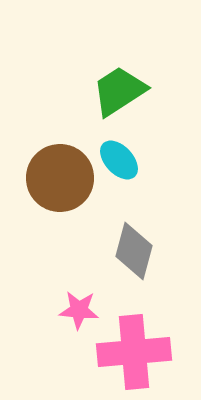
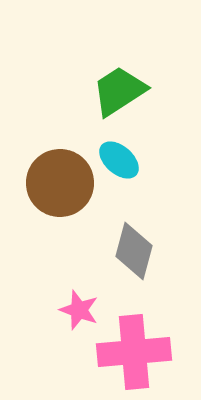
cyan ellipse: rotated 6 degrees counterclockwise
brown circle: moved 5 px down
pink star: rotated 15 degrees clockwise
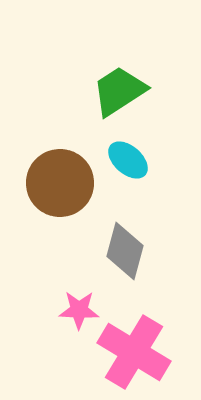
cyan ellipse: moved 9 px right
gray diamond: moved 9 px left
pink star: rotated 18 degrees counterclockwise
pink cross: rotated 36 degrees clockwise
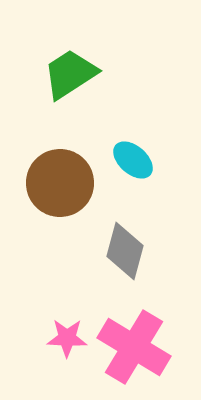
green trapezoid: moved 49 px left, 17 px up
cyan ellipse: moved 5 px right
pink star: moved 12 px left, 28 px down
pink cross: moved 5 px up
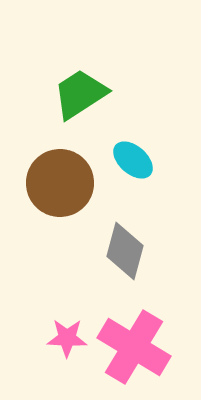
green trapezoid: moved 10 px right, 20 px down
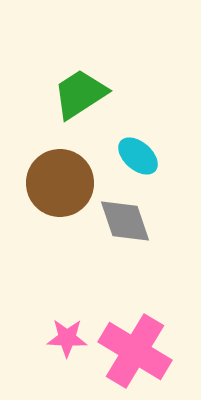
cyan ellipse: moved 5 px right, 4 px up
gray diamond: moved 30 px up; rotated 34 degrees counterclockwise
pink cross: moved 1 px right, 4 px down
